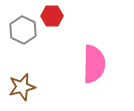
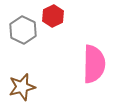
red hexagon: moved 1 px right; rotated 25 degrees counterclockwise
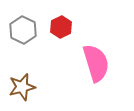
red hexagon: moved 8 px right, 11 px down
pink semicircle: moved 2 px right, 1 px up; rotated 18 degrees counterclockwise
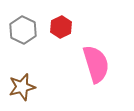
pink semicircle: moved 1 px down
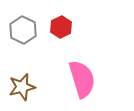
pink semicircle: moved 14 px left, 15 px down
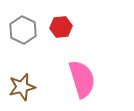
red hexagon: rotated 20 degrees clockwise
